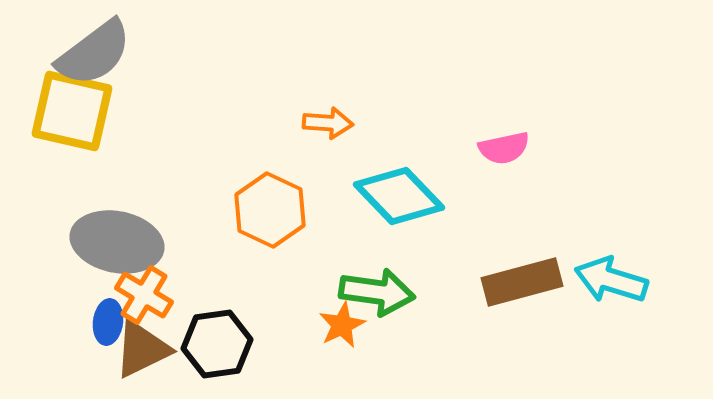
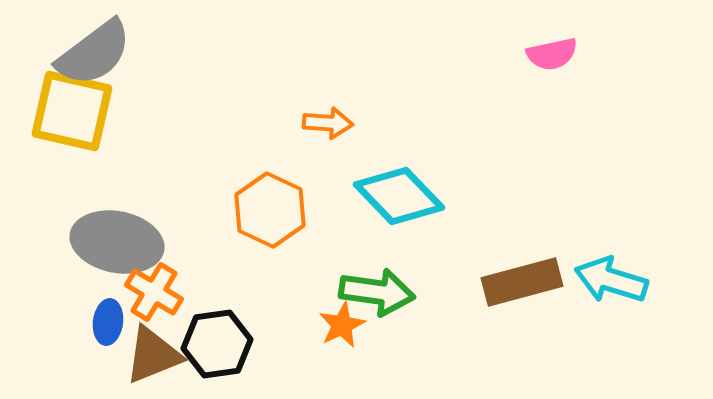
pink semicircle: moved 48 px right, 94 px up
orange cross: moved 10 px right, 3 px up
brown triangle: moved 11 px right, 6 px down; rotated 4 degrees clockwise
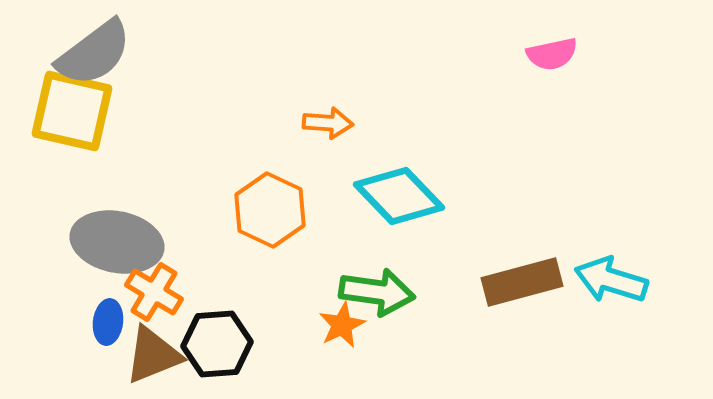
black hexagon: rotated 4 degrees clockwise
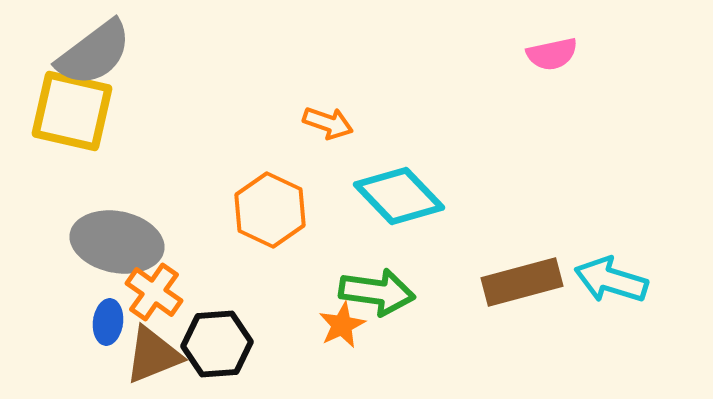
orange arrow: rotated 15 degrees clockwise
orange cross: rotated 4 degrees clockwise
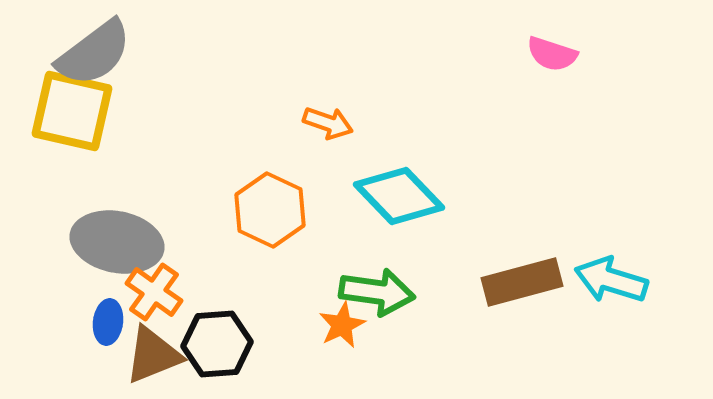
pink semicircle: rotated 30 degrees clockwise
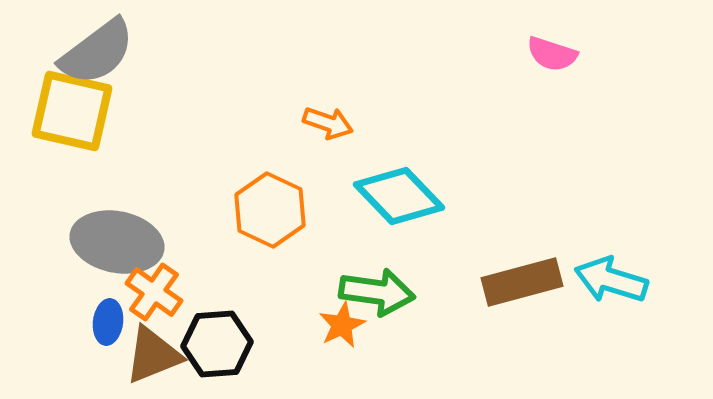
gray semicircle: moved 3 px right, 1 px up
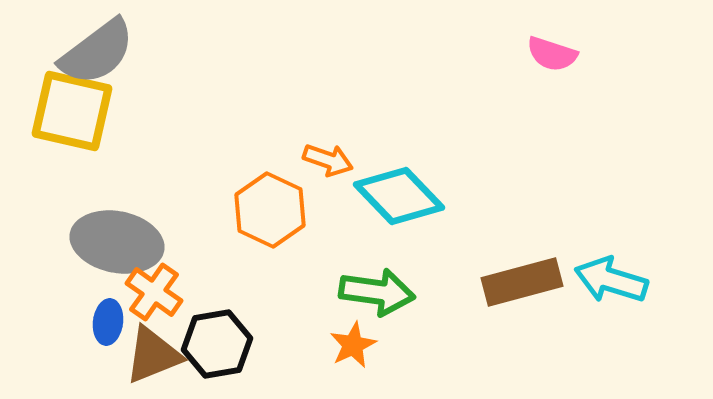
orange arrow: moved 37 px down
orange star: moved 11 px right, 20 px down
black hexagon: rotated 6 degrees counterclockwise
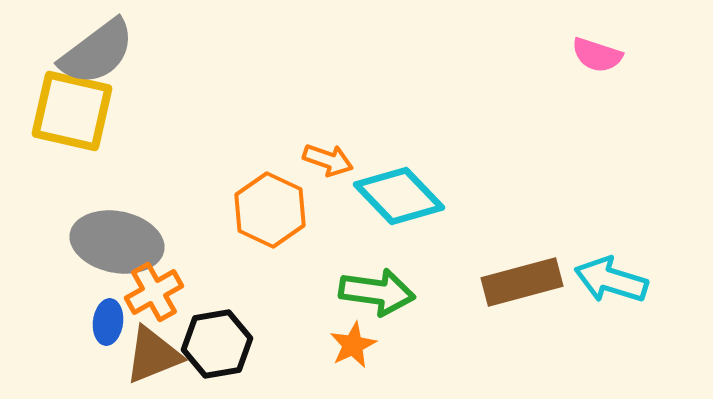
pink semicircle: moved 45 px right, 1 px down
orange cross: rotated 26 degrees clockwise
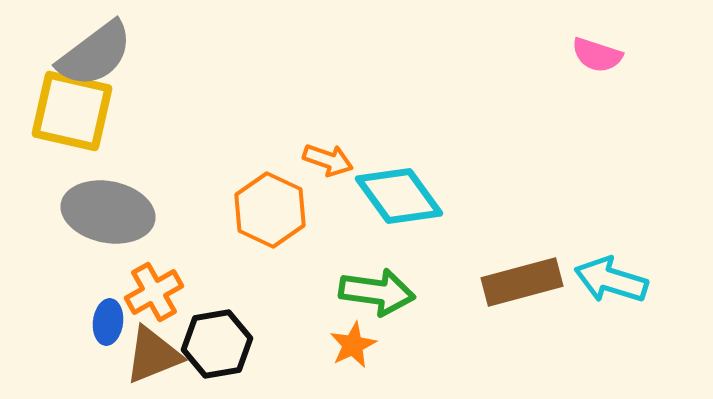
gray semicircle: moved 2 px left, 2 px down
cyan diamond: rotated 8 degrees clockwise
gray ellipse: moved 9 px left, 30 px up
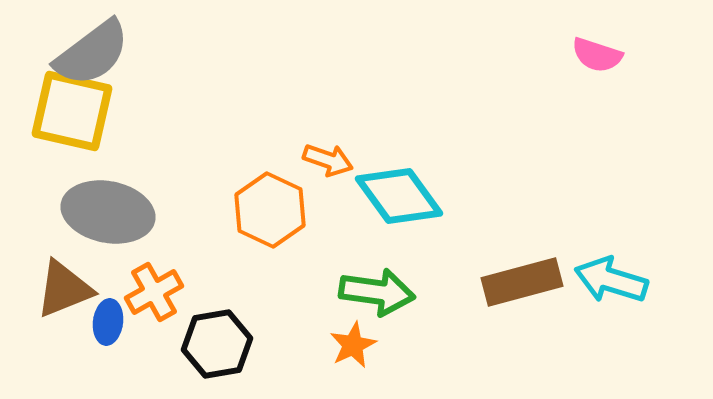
gray semicircle: moved 3 px left, 1 px up
brown triangle: moved 89 px left, 66 px up
